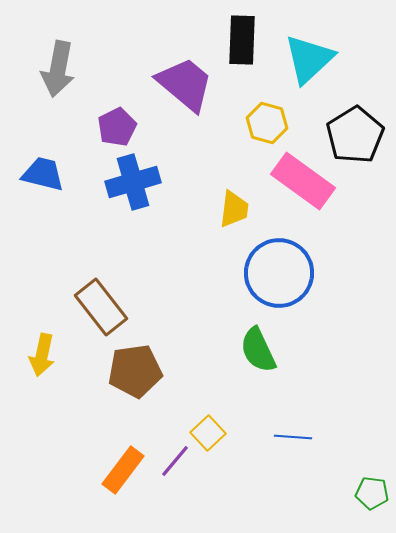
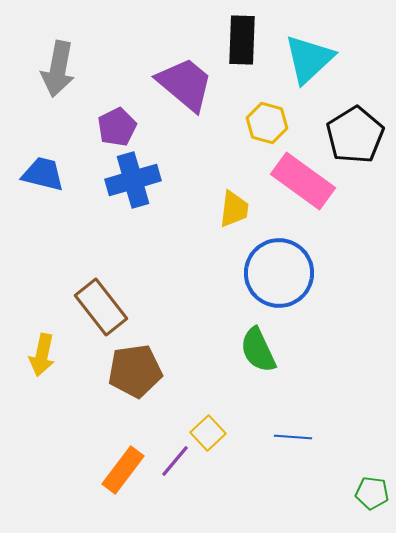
blue cross: moved 2 px up
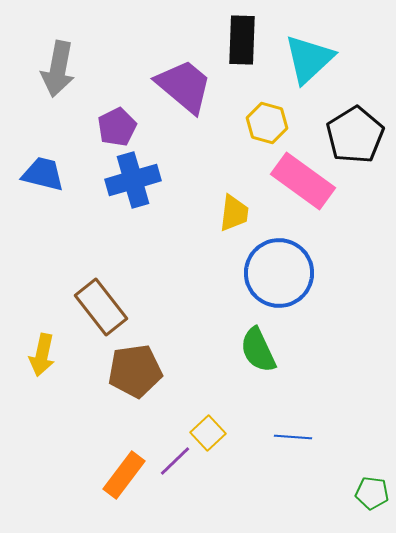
purple trapezoid: moved 1 px left, 2 px down
yellow trapezoid: moved 4 px down
purple line: rotated 6 degrees clockwise
orange rectangle: moved 1 px right, 5 px down
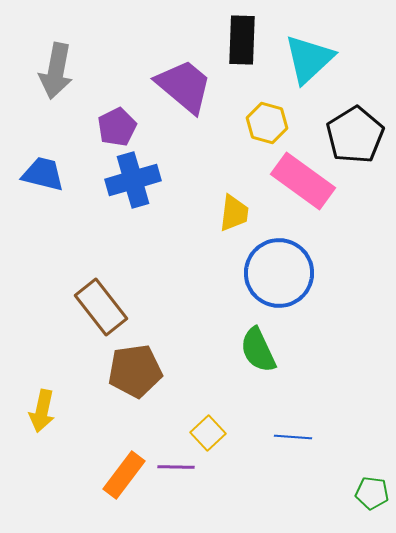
gray arrow: moved 2 px left, 2 px down
yellow arrow: moved 56 px down
purple line: moved 1 px right, 6 px down; rotated 45 degrees clockwise
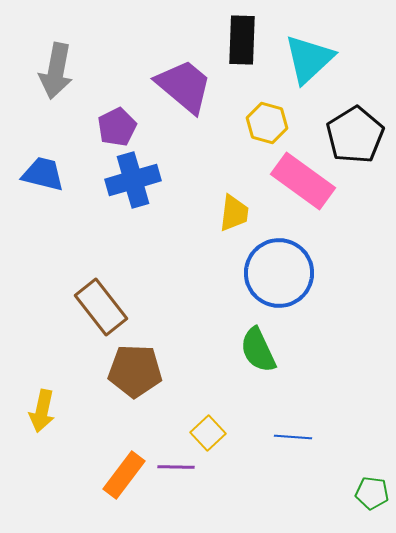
brown pentagon: rotated 10 degrees clockwise
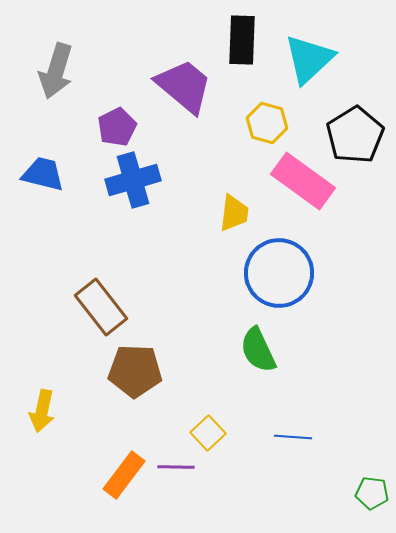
gray arrow: rotated 6 degrees clockwise
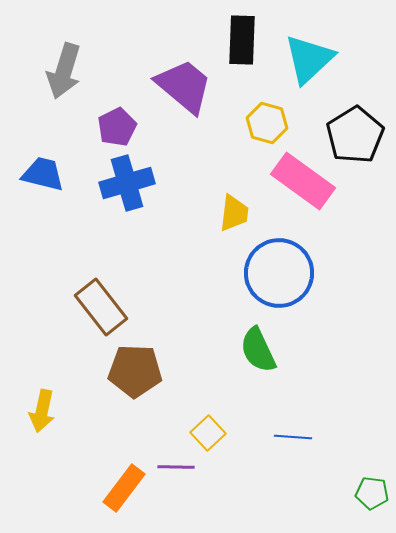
gray arrow: moved 8 px right
blue cross: moved 6 px left, 3 px down
orange rectangle: moved 13 px down
